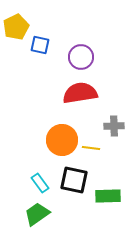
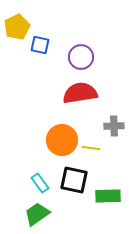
yellow pentagon: moved 1 px right
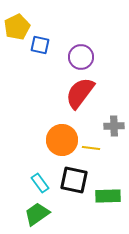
red semicircle: rotated 44 degrees counterclockwise
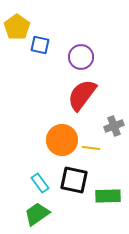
yellow pentagon: rotated 10 degrees counterclockwise
red semicircle: moved 2 px right, 2 px down
gray cross: rotated 18 degrees counterclockwise
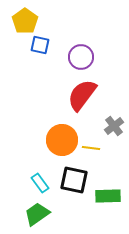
yellow pentagon: moved 8 px right, 6 px up
gray cross: rotated 18 degrees counterclockwise
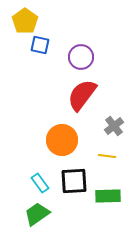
yellow line: moved 16 px right, 8 px down
black square: moved 1 px down; rotated 16 degrees counterclockwise
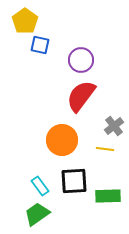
purple circle: moved 3 px down
red semicircle: moved 1 px left, 1 px down
yellow line: moved 2 px left, 7 px up
cyan rectangle: moved 3 px down
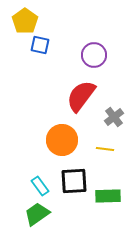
purple circle: moved 13 px right, 5 px up
gray cross: moved 9 px up
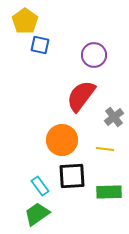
black square: moved 2 px left, 5 px up
green rectangle: moved 1 px right, 4 px up
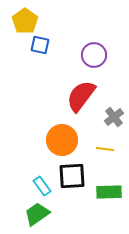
cyan rectangle: moved 2 px right
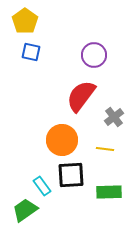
blue square: moved 9 px left, 7 px down
black square: moved 1 px left, 1 px up
green trapezoid: moved 12 px left, 4 px up
